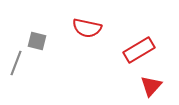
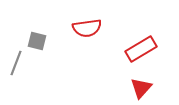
red semicircle: rotated 20 degrees counterclockwise
red rectangle: moved 2 px right, 1 px up
red triangle: moved 10 px left, 2 px down
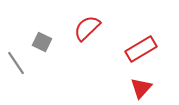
red semicircle: rotated 144 degrees clockwise
gray square: moved 5 px right, 1 px down; rotated 12 degrees clockwise
gray line: rotated 55 degrees counterclockwise
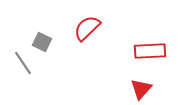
red rectangle: moved 9 px right, 2 px down; rotated 28 degrees clockwise
gray line: moved 7 px right
red triangle: moved 1 px down
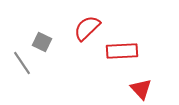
red rectangle: moved 28 px left
gray line: moved 1 px left
red triangle: rotated 25 degrees counterclockwise
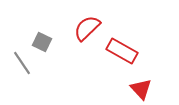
red rectangle: rotated 32 degrees clockwise
